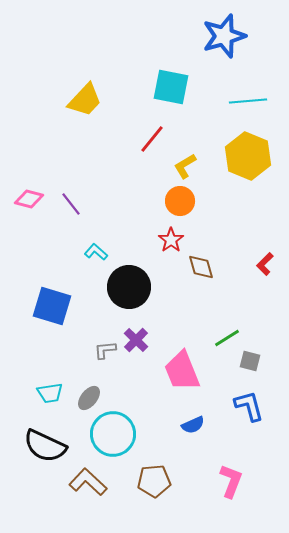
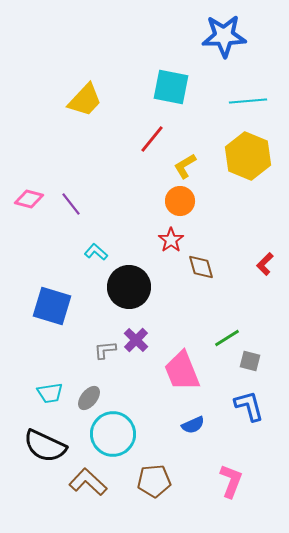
blue star: rotated 15 degrees clockwise
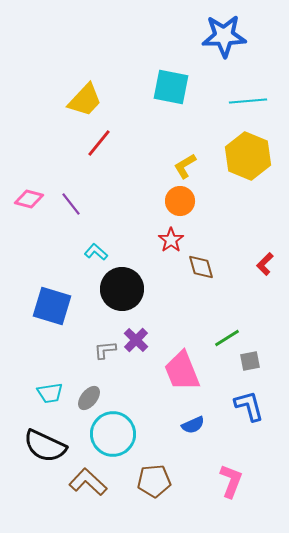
red line: moved 53 px left, 4 px down
black circle: moved 7 px left, 2 px down
gray square: rotated 25 degrees counterclockwise
